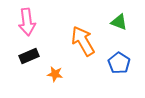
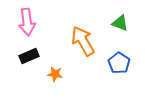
green triangle: moved 1 px right, 1 px down
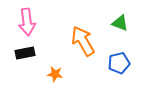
black rectangle: moved 4 px left, 3 px up; rotated 12 degrees clockwise
blue pentagon: rotated 25 degrees clockwise
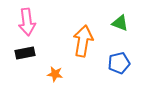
orange arrow: rotated 40 degrees clockwise
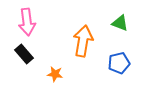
black rectangle: moved 1 px left, 1 px down; rotated 60 degrees clockwise
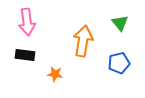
green triangle: rotated 30 degrees clockwise
black rectangle: moved 1 px right, 1 px down; rotated 42 degrees counterclockwise
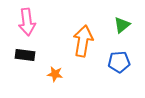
green triangle: moved 2 px right, 2 px down; rotated 30 degrees clockwise
blue pentagon: moved 1 px up; rotated 10 degrees clockwise
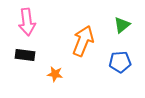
orange arrow: rotated 12 degrees clockwise
blue pentagon: moved 1 px right
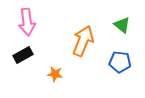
green triangle: rotated 42 degrees counterclockwise
black rectangle: moved 2 px left; rotated 36 degrees counterclockwise
blue pentagon: rotated 10 degrees clockwise
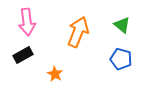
orange arrow: moved 5 px left, 9 px up
blue pentagon: moved 1 px right, 3 px up; rotated 10 degrees clockwise
orange star: rotated 21 degrees clockwise
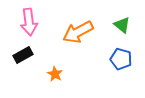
pink arrow: moved 2 px right
orange arrow: rotated 140 degrees counterclockwise
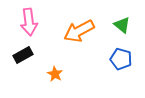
orange arrow: moved 1 px right, 1 px up
